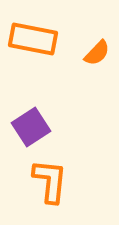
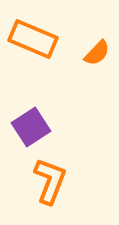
orange rectangle: rotated 12 degrees clockwise
orange L-shape: rotated 15 degrees clockwise
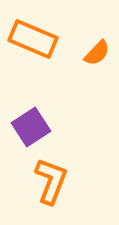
orange L-shape: moved 1 px right
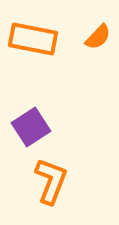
orange rectangle: rotated 12 degrees counterclockwise
orange semicircle: moved 1 px right, 16 px up
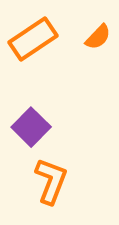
orange rectangle: rotated 45 degrees counterclockwise
purple square: rotated 12 degrees counterclockwise
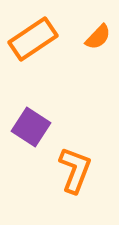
purple square: rotated 12 degrees counterclockwise
orange L-shape: moved 24 px right, 11 px up
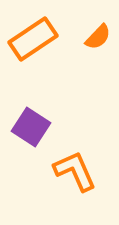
orange L-shape: moved 1 px down; rotated 45 degrees counterclockwise
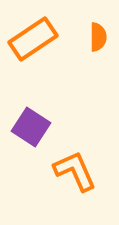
orange semicircle: rotated 44 degrees counterclockwise
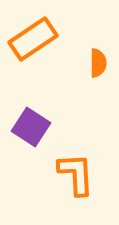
orange semicircle: moved 26 px down
orange L-shape: moved 1 px right, 3 px down; rotated 21 degrees clockwise
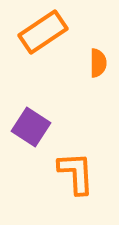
orange rectangle: moved 10 px right, 7 px up
orange L-shape: moved 1 px up
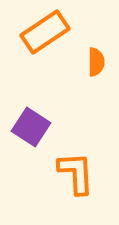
orange rectangle: moved 2 px right
orange semicircle: moved 2 px left, 1 px up
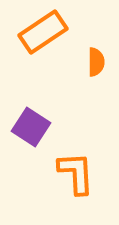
orange rectangle: moved 2 px left
